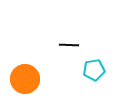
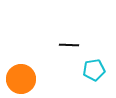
orange circle: moved 4 px left
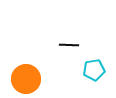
orange circle: moved 5 px right
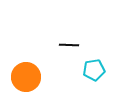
orange circle: moved 2 px up
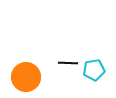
black line: moved 1 px left, 18 px down
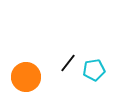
black line: rotated 54 degrees counterclockwise
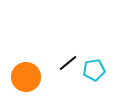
black line: rotated 12 degrees clockwise
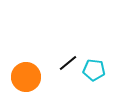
cyan pentagon: rotated 15 degrees clockwise
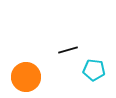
black line: moved 13 px up; rotated 24 degrees clockwise
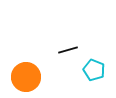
cyan pentagon: rotated 15 degrees clockwise
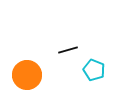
orange circle: moved 1 px right, 2 px up
